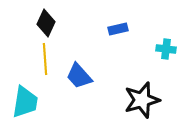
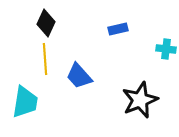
black star: moved 2 px left; rotated 6 degrees counterclockwise
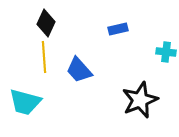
cyan cross: moved 3 px down
yellow line: moved 1 px left, 2 px up
blue trapezoid: moved 6 px up
cyan trapezoid: rotated 96 degrees clockwise
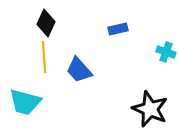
cyan cross: rotated 12 degrees clockwise
black star: moved 10 px right, 9 px down; rotated 27 degrees counterclockwise
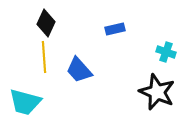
blue rectangle: moved 3 px left
black star: moved 7 px right, 17 px up
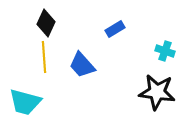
blue rectangle: rotated 18 degrees counterclockwise
cyan cross: moved 1 px left, 1 px up
blue trapezoid: moved 3 px right, 5 px up
black star: rotated 15 degrees counterclockwise
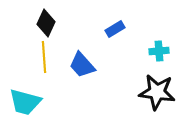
cyan cross: moved 6 px left; rotated 24 degrees counterclockwise
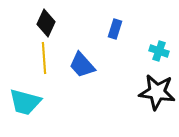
blue rectangle: rotated 42 degrees counterclockwise
cyan cross: rotated 24 degrees clockwise
yellow line: moved 1 px down
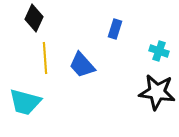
black diamond: moved 12 px left, 5 px up
yellow line: moved 1 px right
